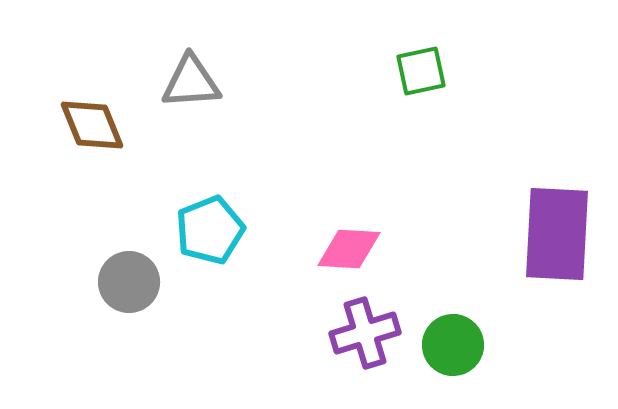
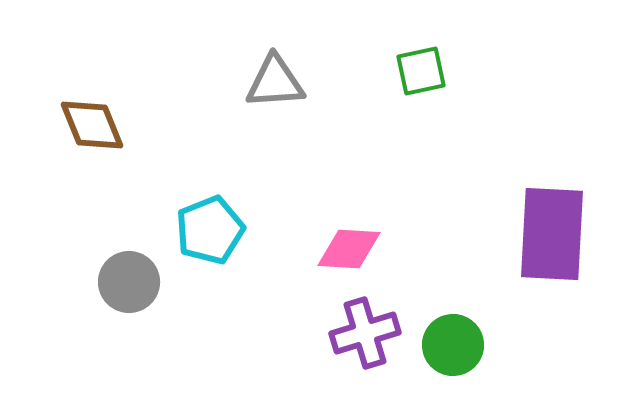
gray triangle: moved 84 px right
purple rectangle: moved 5 px left
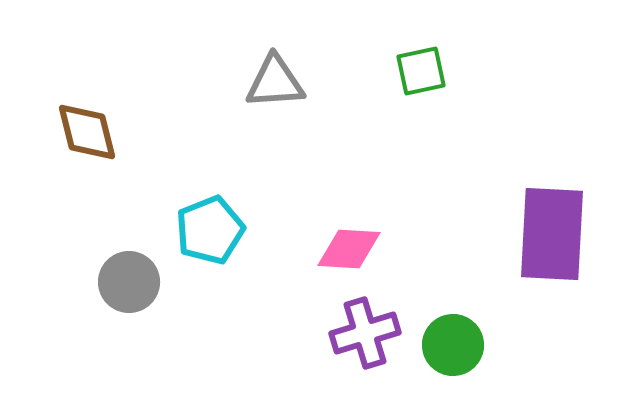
brown diamond: moved 5 px left, 7 px down; rotated 8 degrees clockwise
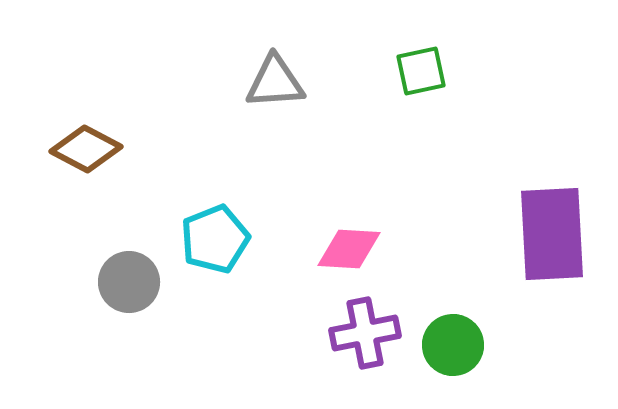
brown diamond: moved 1 px left, 17 px down; rotated 48 degrees counterclockwise
cyan pentagon: moved 5 px right, 9 px down
purple rectangle: rotated 6 degrees counterclockwise
purple cross: rotated 6 degrees clockwise
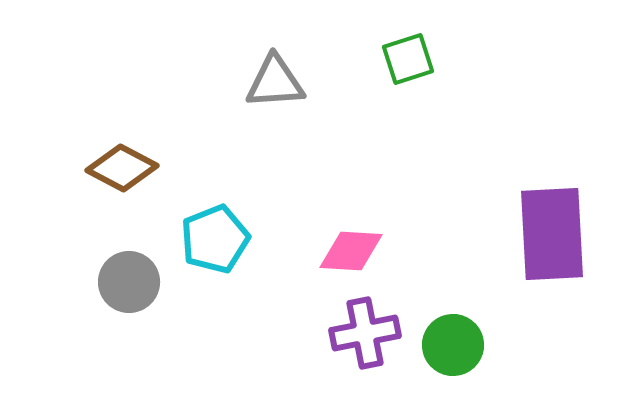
green square: moved 13 px left, 12 px up; rotated 6 degrees counterclockwise
brown diamond: moved 36 px right, 19 px down
pink diamond: moved 2 px right, 2 px down
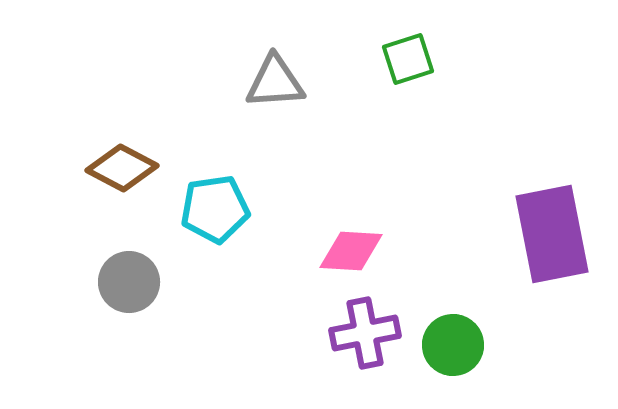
purple rectangle: rotated 8 degrees counterclockwise
cyan pentagon: moved 30 px up; rotated 14 degrees clockwise
